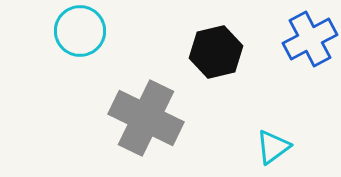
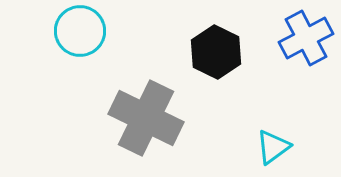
blue cross: moved 4 px left, 1 px up
black hexagon: rotated 21 degrees counterclockwise
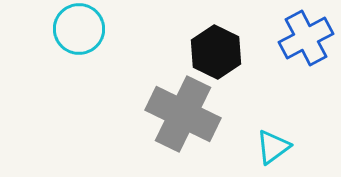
cyan circle: moved 1 px left, 2 px up
gray cross: moved 37 px right, 4 px up
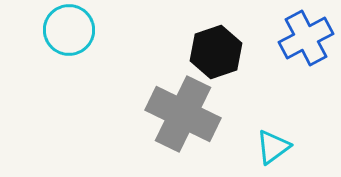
cyan circle: moved 10 px left, 1 px down
black hexagon: rotated 15 degrees clockwise
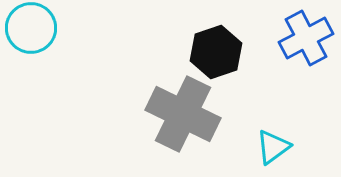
cyan circle: moved 38 px left, 2 px up
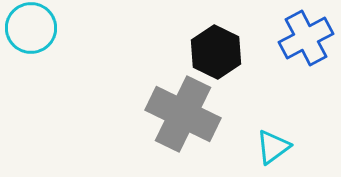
black hexagon: rotated 15 degrees counterclockwise
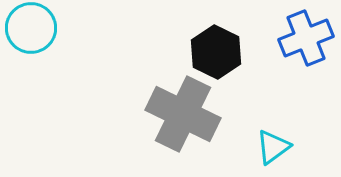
blue cross: rotated 6 degrees clockwise
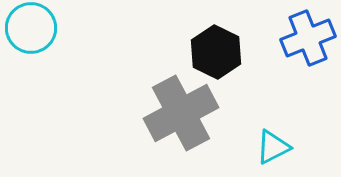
blue cross: moved 2 px right
gray cross: moved 2 px left, 1 px up; rotated 36 degrees clockwise
cyan triangle: rotated 9 degrees clockwise
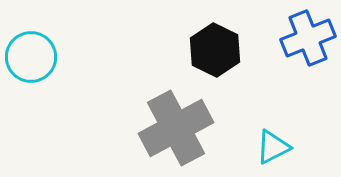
cyan circle: moved 29 px down
black hexagon: moved 1 px left, 2 px up
gray cross: moved 5 px left, 15 px down
